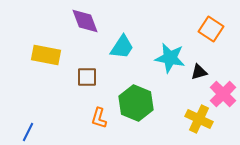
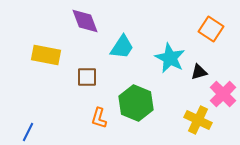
cyan star: rotated 16 degrees clockwise
yellow cross: moved 1 px left, 1 px down
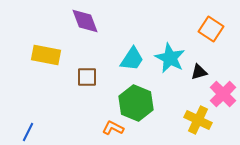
cyan trapezoid: moved 10 px right, 12 px down
orange L-shape: moved 14 px right, 10 px down; rotated 100 degrees clockwise
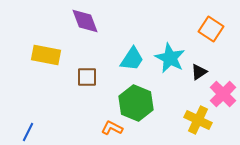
black triangle: rotated 18 degrees counterclockwise
orange L-shape: moved 1 px left
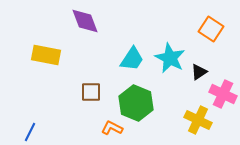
brown square: moved 4 px right, 15 px down
pink cross: rotated 20 degrees counterclockwise
blue line: moved 2 px right
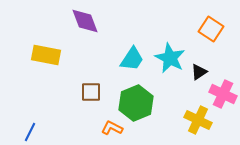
green hexagon: rotated 16 degrees clockwise
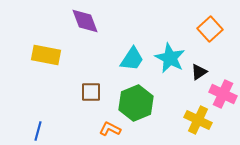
orange square: moved 1 px left; rotated 15 degrees clockwise
orange L-shape: moved 2 px left, 1 px down
blue line: moved 8 px right, 1 px up; rotated 12 degrees counterclockwise
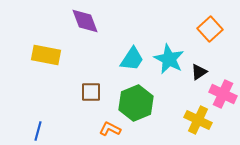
cyan star: moved 1 px left, 1 px down
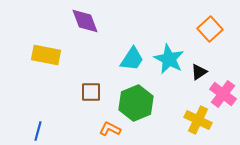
pink cross: rotated 12 degrees clockwise
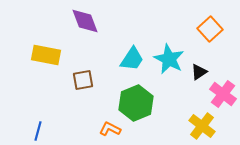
brown square: moved 8 px left, 12 px up; rotated 10 degrees counterclockwise
yellow cross: moved 4 px right, 6 px down; rotated 12 degrees clockwise
